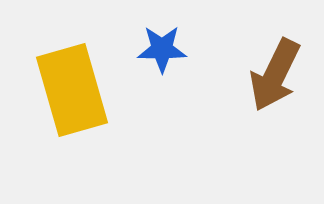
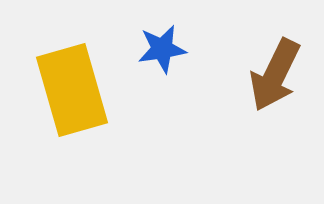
blue star: rotated 9 degrees counterclockwise
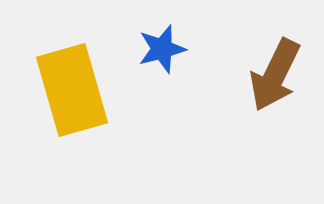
blue star: rotated 6 degrees counterclockwise
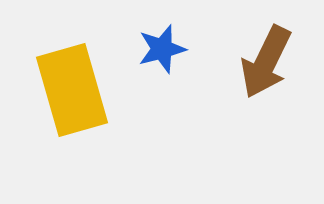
brown arrow: moved 9 px left, 13 px up
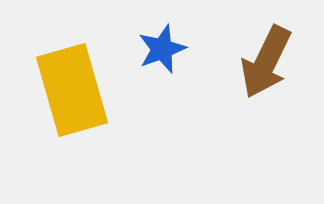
blue star: rotated 6 degrees counterclockwise
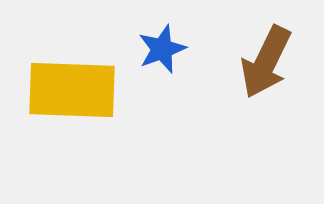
yellow rectangle: rotated 72 degrees counterclockwise
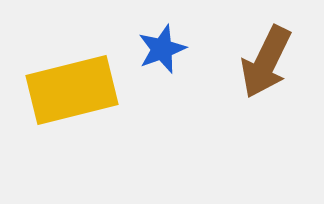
yellow rectangle: rotated 16 degrees counterclockwise
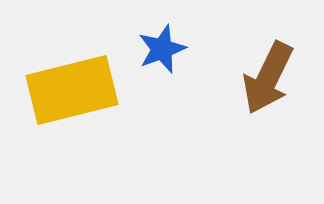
brown arrow: moved 2 px right, 16 px down
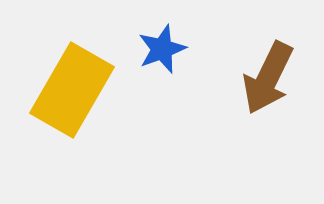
yellow rectangle: rotated 46 degrees counterclockwise
